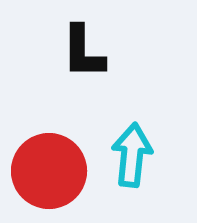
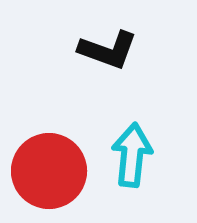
black L-shape: moved 25 px right, 2 px up; rotated 70 degrees counterclockwise
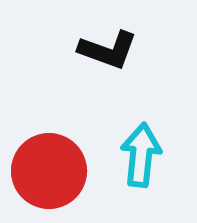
cyan arrow: moved 9 px right
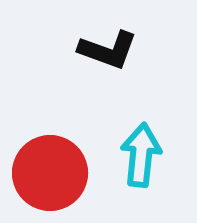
red circle: moved 1 px right, 2 px down
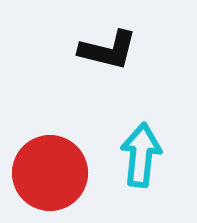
black L-shape: rotated 6 degrees counterclockwise
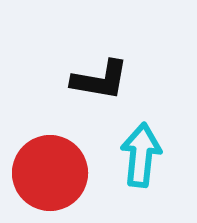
black L-shape: moved 8 px left, 30 px down; rotated 4 degrees counterclockwise
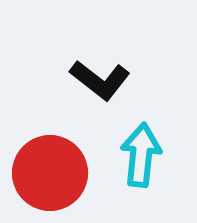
black L-shape: rotated 28 degrees clockwise
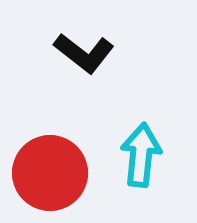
black L-shape: moved 16 px left, 27 px up
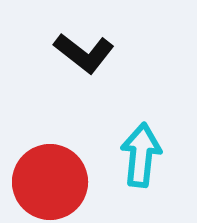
red circle: moved 9 px down
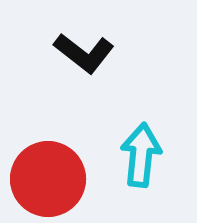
red circle: moved 2 px left, 3 px up
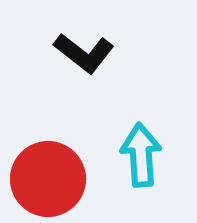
cyan arrow: rotated 10 degrees counterclockwise
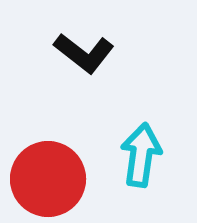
cyan arrow: rotated 12 degrees clockwise
